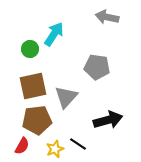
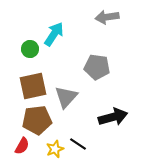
gray arrow: rotated 20 degrees counterclockwise
black arrow: moved 5 px right, 3 px up
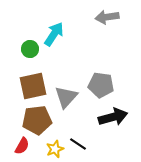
gray pentagon: moved 4 px right, 18 px down
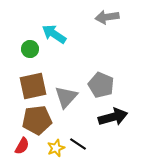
cyan arrow: rotated 90 degrees counterclockwise
gray pentagon: rotated 15 degrees clockwise
yellow star: moved 1 px right, 1 px up
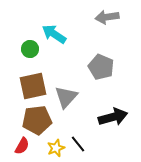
gray pentagon: moved 18 px up
black line: rotated 18 degrees clockwise
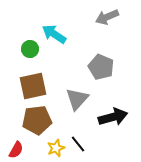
gray arrow: rotated 15 degrees counterclockwise
gray triangle: moved 11 px right, 2 px down
red semicircle: moved 6 px left, 4 px down
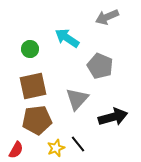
cyan arrow: moved 13 px right, 4 px down
gray pentagon: moved 1 px left, 1 px up
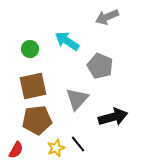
cyan arrow: moved 3 px down
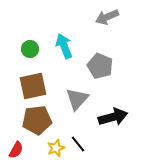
cyan arrow: moved 3 px left, 5 px down; rotated 35 degrees clockwise
